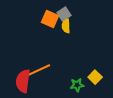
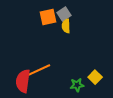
orange square: moved 2 px left, 2 px up; rotated 36 degrees counterclockwise
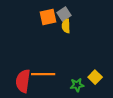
orange line: moved 4 px right, 4 px down; rotated 25 degrees clockwise
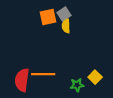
red semicircle: moved 1 px left, 1 px up
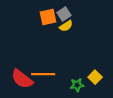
yellow semicircle: rotated 120 degrees counterclockwise
red semicircle: moved 1 px up; rotated 60 degrees counterclockwise
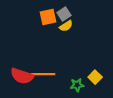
red semicircle: moved 3 px up; rotated 20 degrees counterclockwise
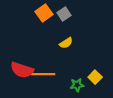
orange square: moved 4 px left, 4 px up; rotated 24 degrees counterclockwise
yellow semicircle: moved 17 px down
red semicircle: moved 6 px up
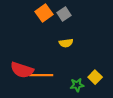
yellow semicircle: rotated 24 degrees clockwise
orange line: moved 2 px left, 1 px down
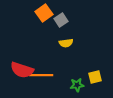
gray square: moved 3 px left, 6 px down
yellow square: rotated 32 degrees clockwise
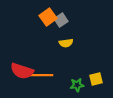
orange square: moved 4 px right, 4 px down
red semicircle: moved 1 px down
yellow square: moved 1 px right, 2 px down
